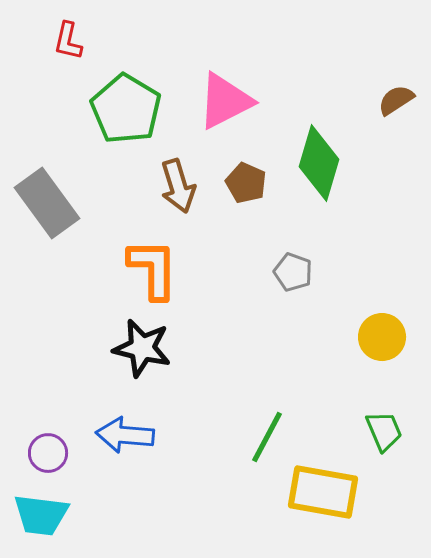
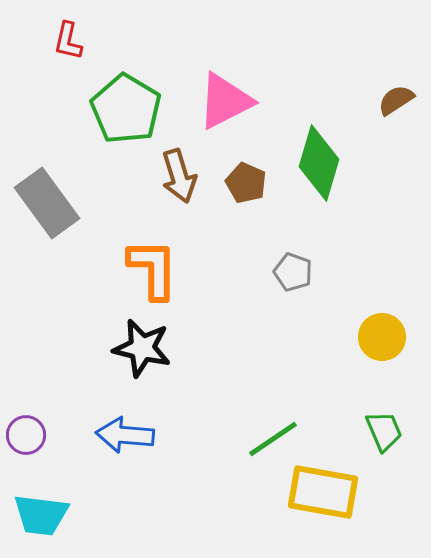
brown arrow: moved 1 px right, 10 px up
green line: moved 6 px right, 2 px down; rotated 28 degrees clockwise
purple circle: moved 22 px left, 18 px up
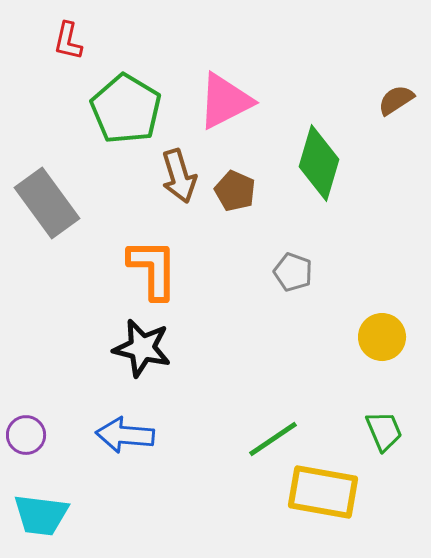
brown pentagon: moved 11 px left, 8 px down
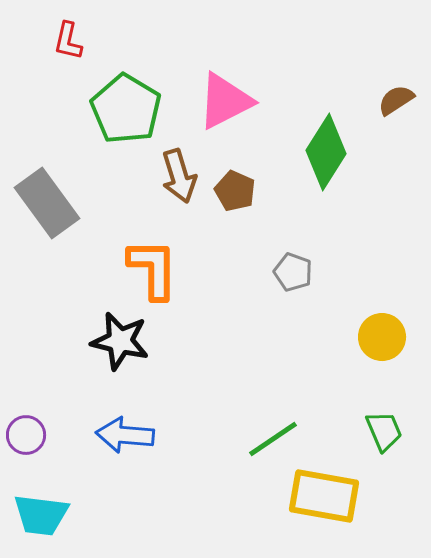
green diamond: moved 7 px right, 11 px up; rotated 16 degrees clockwise
black star: moved 22 px left, 7 px up
yellow rectangle: moved 1 px right, 4 px down
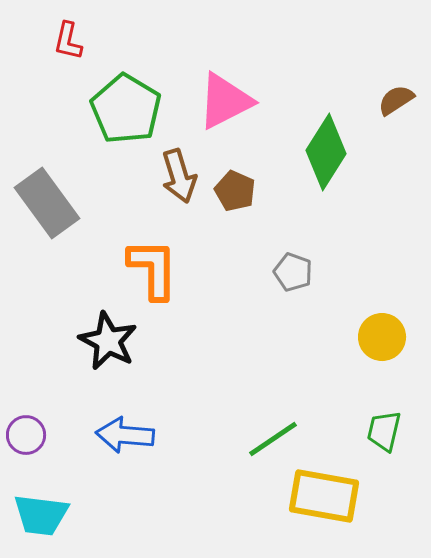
black star: moved 12 px left; rotated 14 degrees clockwise
green trapezoid: rotated 144 degrees counterclockwise
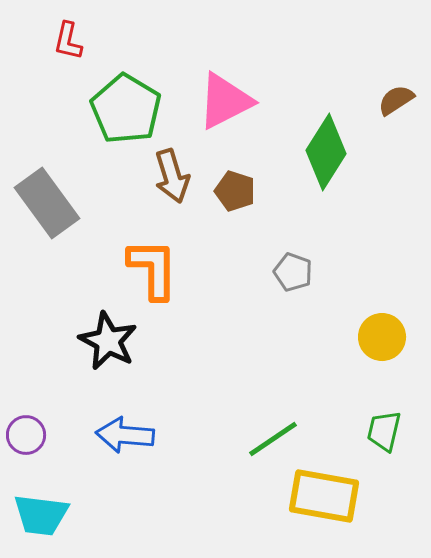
brown arrow: moved 7 px left
brown pentagon: rotated 6 degrees counterclockwise
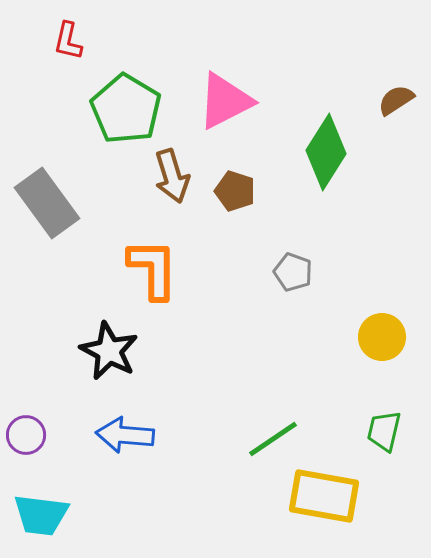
black star: moved 1 px right, 10 px down
